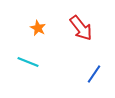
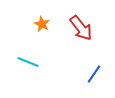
orange star: moved 4 px right, 4 px up
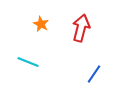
orange star: moved 1 px left
red arrow: rotated 128 degrees counterclockwise
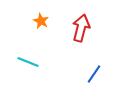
orange star: moved 3 px up
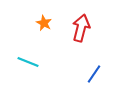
orange star: moved 3 px right, 2 px down
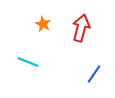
orange star: moved 1 px left, 1 px down
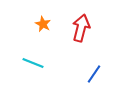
cyan line: moved 5 px right, 1 px down
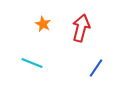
cyan line: moved 1 px left
blue line: moved 2 px right, 6 px up
